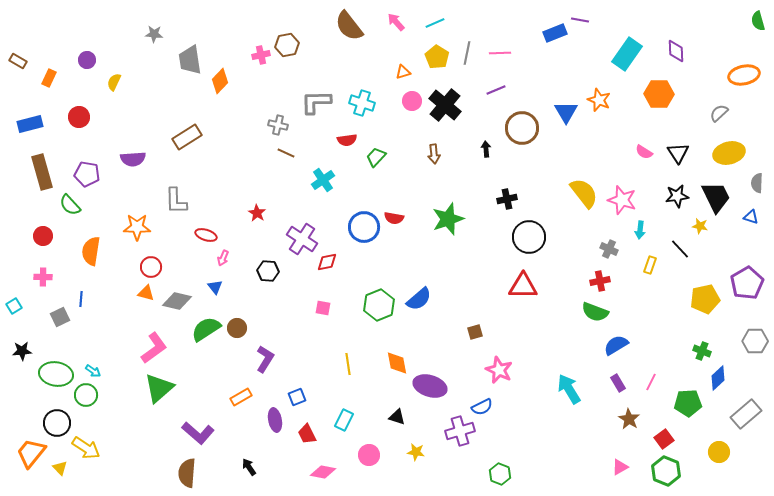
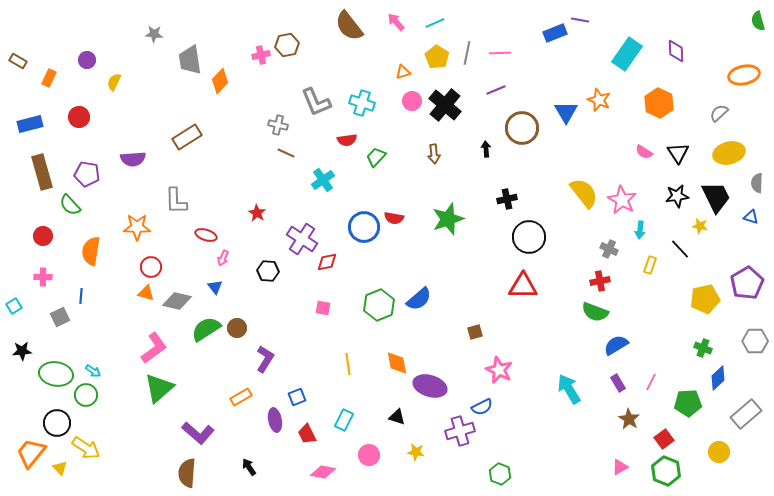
orange hexagon at (659, 94): moved 9 px down; rotated 24 degrees clockwise
gray L-shape at (316, 102): rotated 112 degrees counterclockwise
pink star at (622, 200): rotated 12 degrees clockwise
blue line at (81, 299): moved 3 px up
green cross at (702, 351): moved 1 px right, 3 px up
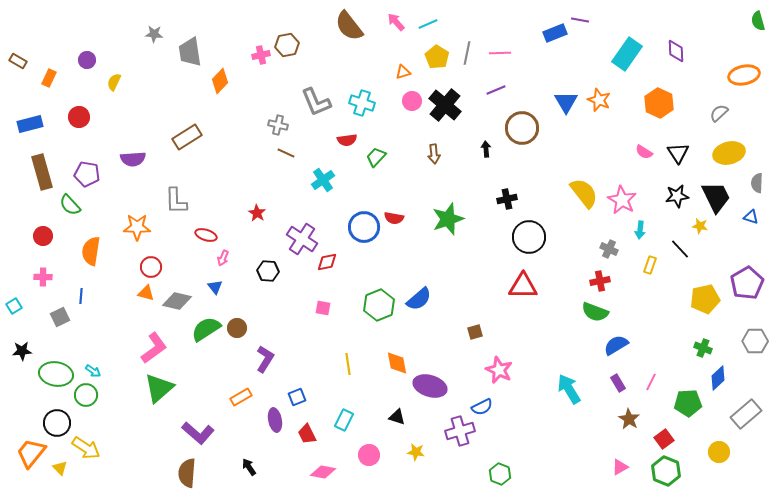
cyan line at (435, 23): moved 7 px left, 1 px down
gray trapezoid at (190, 60): moved 8 px up
blue triangle at (566, 112): moved 10 px up
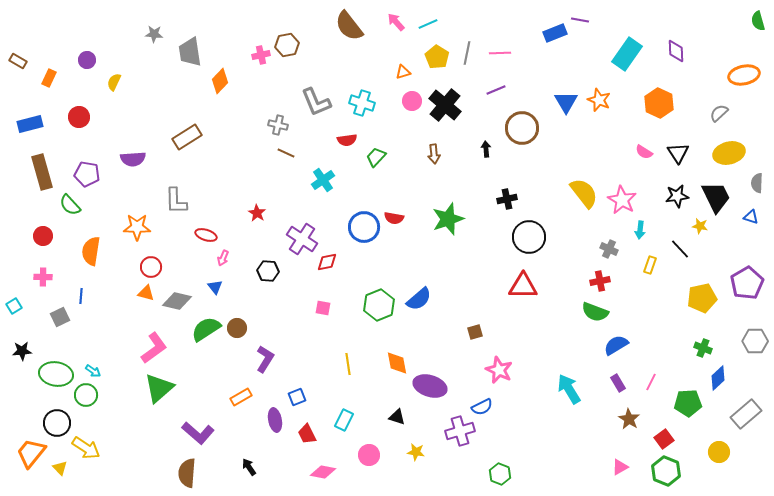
yellow pentagon at (705, 299): moved 3 px left, 1 px up
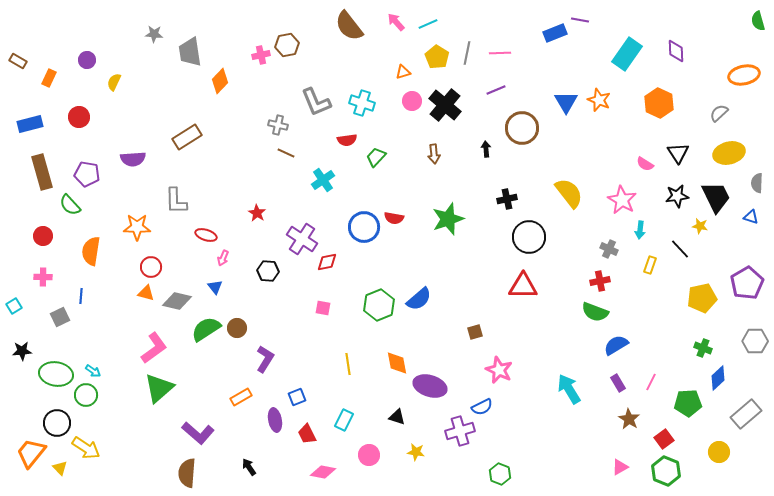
pink semicircle at (644, 152): moved 1 px right, 12 px down
yellow semicircle at (584, 193): moved 15 px left
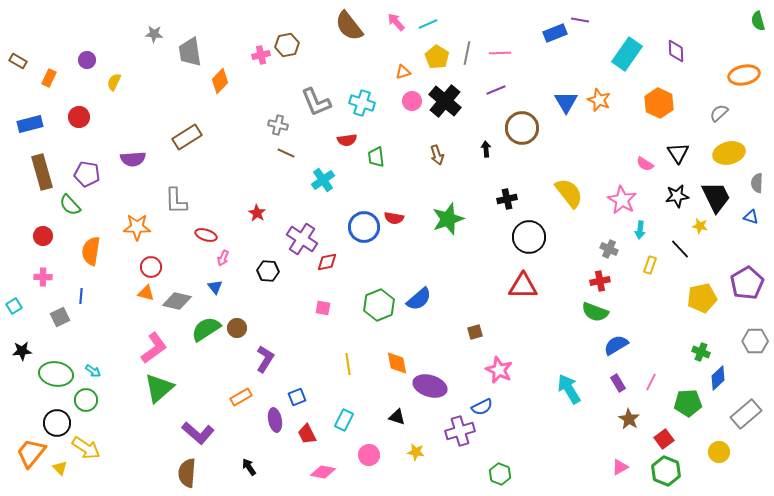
black cross at (445, 105): moved 4 px up
brown arrow at (434, 154): moved 3 px right, 1 px down; rotated 12 degrees counterclockwise
green trapezoid at (376, 157): rotated 50 degrees counterclockwise
green cross at (703, 348): moved 2 px left, 4 px down
green circle at (86, 395): moved 5 px down
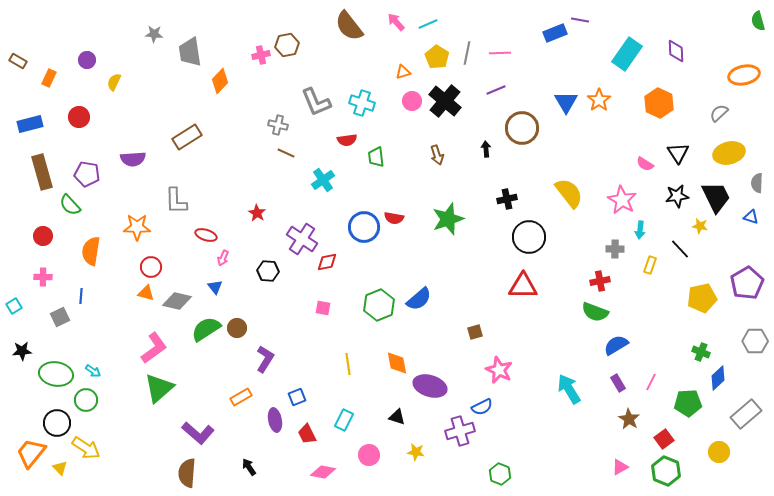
orange star at (599, 100): rotated 15 degrees clockwise
gray cross at (609, 249): moved 6 px right; rotated 24 degrees counterclockwise
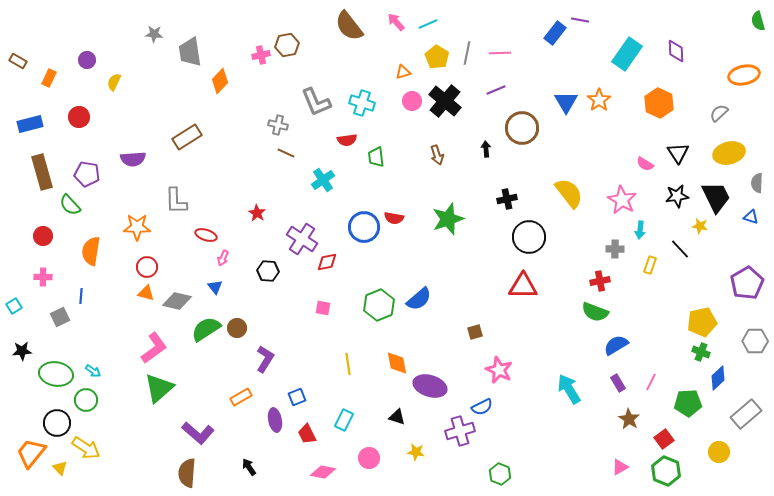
blue rectangle at (555, 33): rotated 30 degrees counterclockwise
red circle at (151, 267): moved 4 px left
yellow pentagon at (702, 298): moved 24 px down
pink circle at (369, 455): moved 3 px down
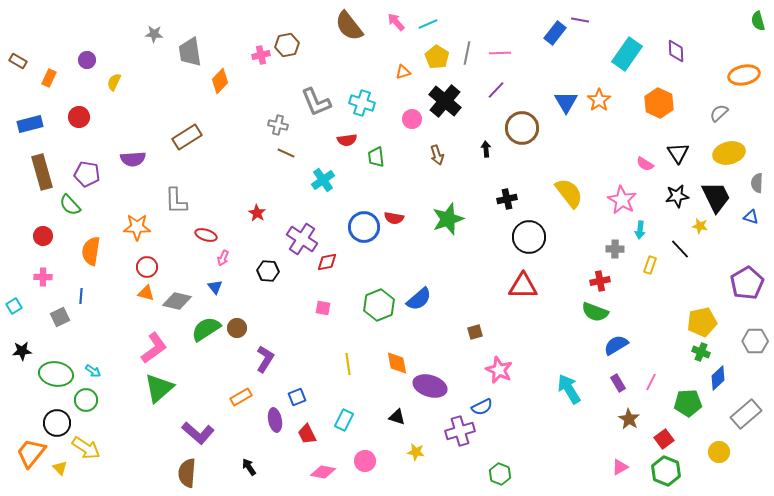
purple line at (496, 90): rotated 24 degrees counterclockwise
pink circle at (412, 101): moved 18 px down
pink circle at (369, 458): moved 4 px left, 3 px down
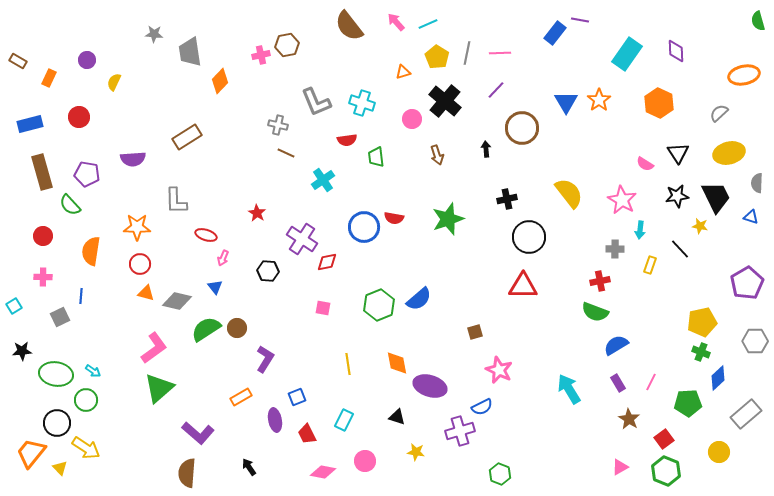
red circle at (147, 267): moved 7 px left, 3 px up
